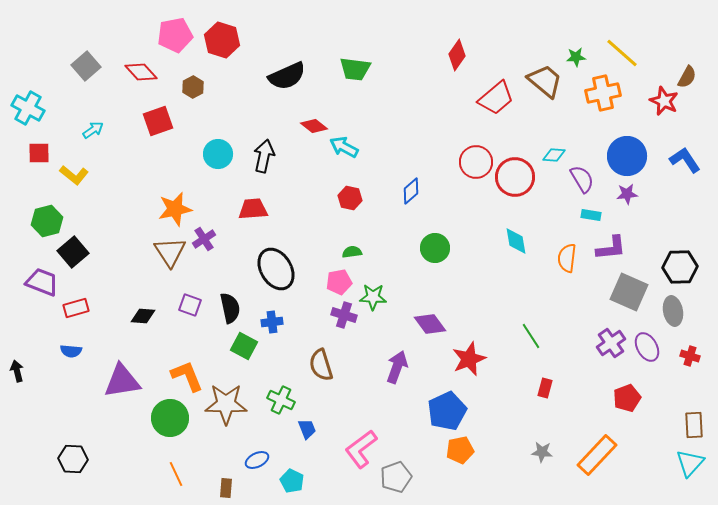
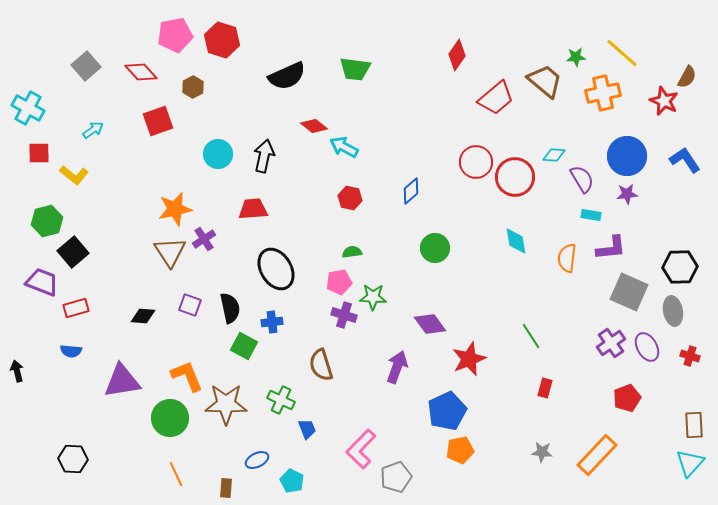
pink L-shape at (361, 449): rotated 9 degrees counterclockwise
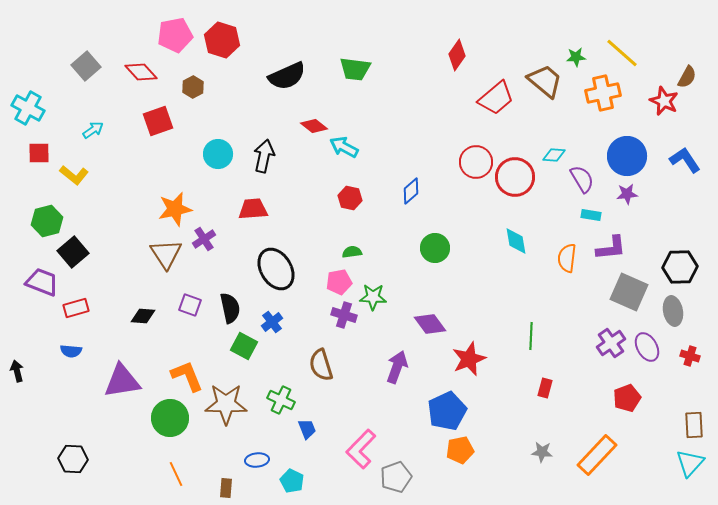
brown triangle at (170, 252): moved 4 px left, 2 px down
blue cross at (272, 322): rotated 30 degrees counterclockwise
green line at (531, 336): rotated 36 degrees clockwise
blue ellipse at (257, 460): rotated 20 degrees clockwise
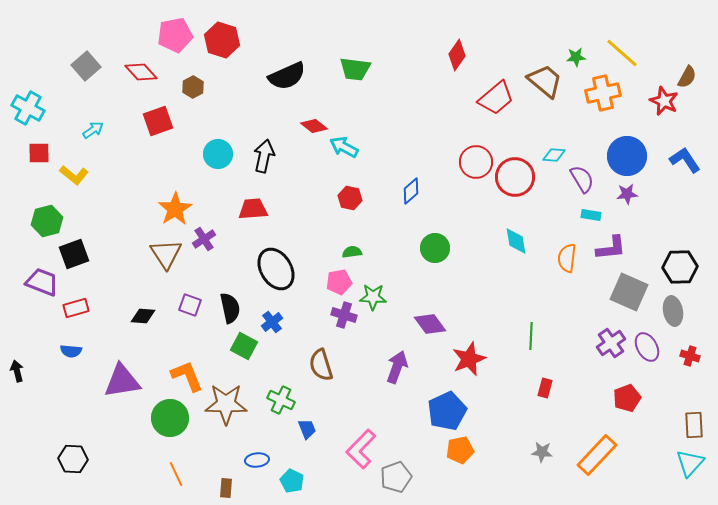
orange star at (175, 209): rotated 20 degrees counterclockwise
black square at (73, 252): moved 1 px right, 2 px down; rotated 20 degrees clockwise
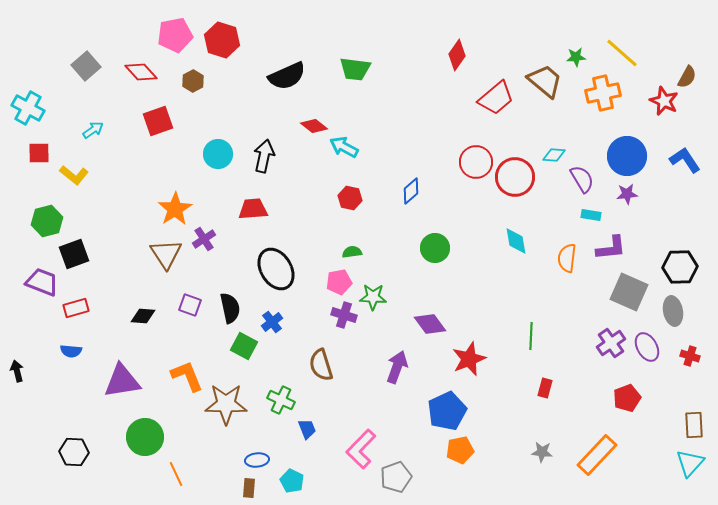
brown hexagon at (193, 87): moved 6 px up
green circle at (170, 418): moved 25 px left, 19 px down
black hexagon at (73, 459): moved 1 px right, 7 px up
brown rectangle at (226, 488): moved 23 px right
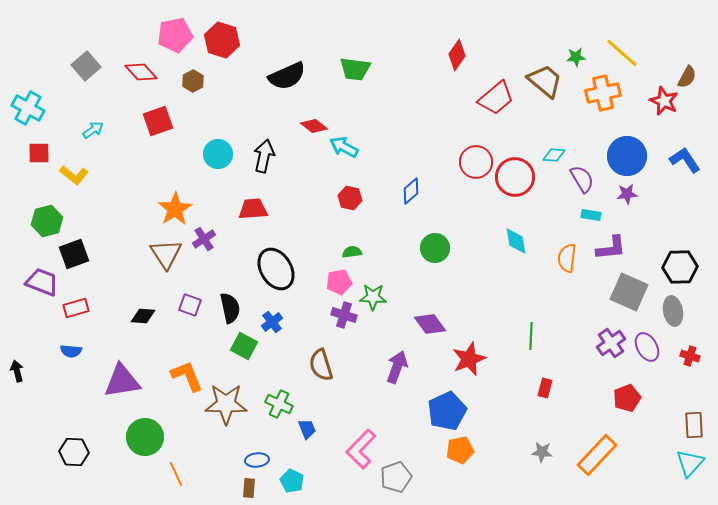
green cross at (281, 400): moved 2 px left, 4 px down
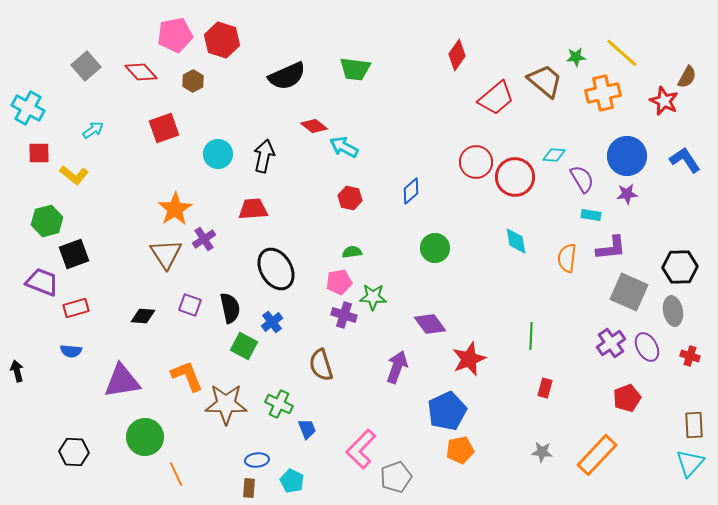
red square at (158, 121): moved 6 px right, 7 px down
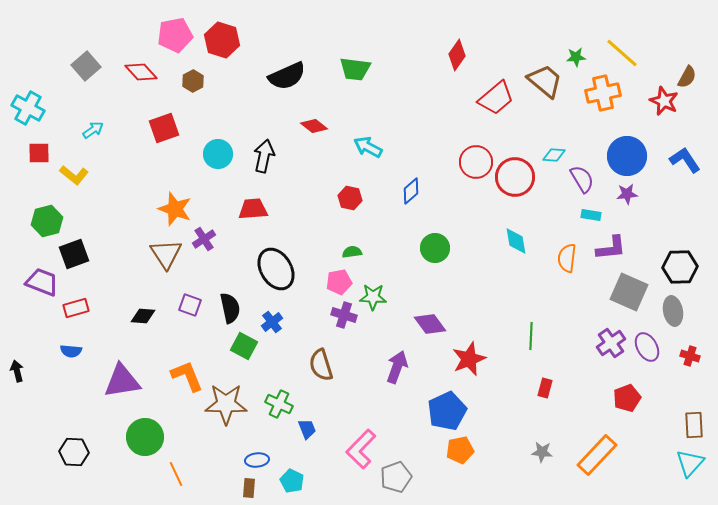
cyan arrow at (344, 147): moved 24 px right
orange star at (175, 209): rotated 20 degrees counterclockwise
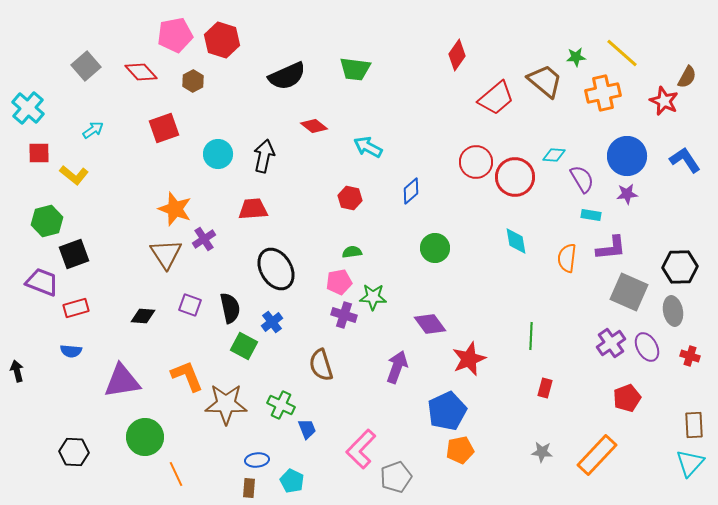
cyan cross at (28, 108): rotated 12 degrees clockwise
green cross at (279, 404): moved 2 px right, 1 px down
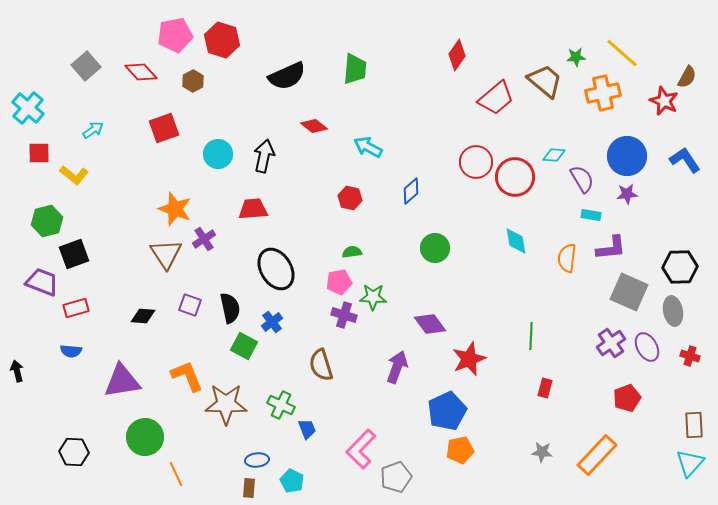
green trapezoid at (355, 69): rotated 92 degrees counterclockwise
